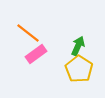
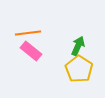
orange line: rotated 45 degrees counterclockwise
pink rectangle: moved 5 px left, 3 px up; rotated 75 degrees clockwise
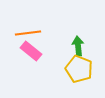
green arrow: rotated 30 degrees counterclockwise
yellow pentagon: rotated 12 degrees counterclockwise
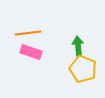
pink rectangle: moved 1 px down; rotated 20 degrees counterclockwise
yellow pentagon: moved 4 px right
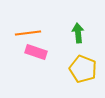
green arrow: moved 13 px up
pink rectangle: moved 5 px right
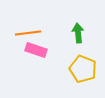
pink rectangle: moved 2 px up
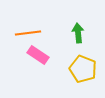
pink rectangle: moved 2 px right, 5 px down; rotated 15 degrees clockwise
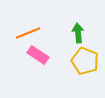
orange line: rotated 15 degrees counterclockwise
yellow pentagon: moved 2 px right, 8 px up
